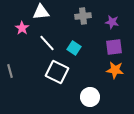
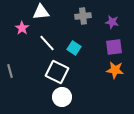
white circle: moved 28 px left
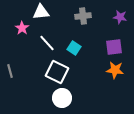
purple star: moved 8 px right, 5 px up
white circle: moved 1 px down
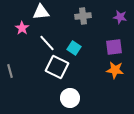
white square: moved 5 px up
white circle: moved 8 px right
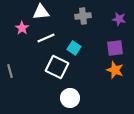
purple star: moved 1 px left, 2 px down
white line: moved 1 px left, 5 px up; rotated 72 degrees counterclockwise
purple square: moved 1 px right, 1 px down
orange star: rotated 12 degrees clockwise
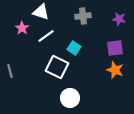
white triangle: rotated 24 degrees clockwise
white line: moved 2 px up; rotated 12 degrees counterclockwise
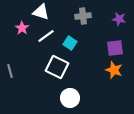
cyan square: moved 4 px left, 5 px up
orange star: moved 1 px left
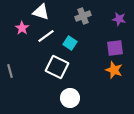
gray cross: rotated 14 degrees counterclockwise
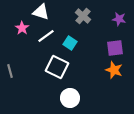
gray cross: rotated 28 degrees counterclockwise
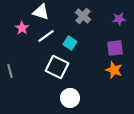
purple star: rotated 16 degrees counterclockwise
